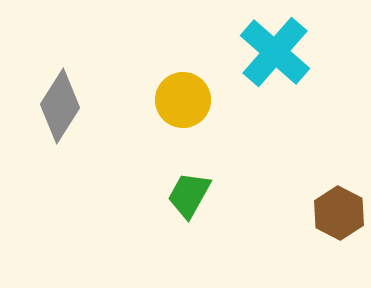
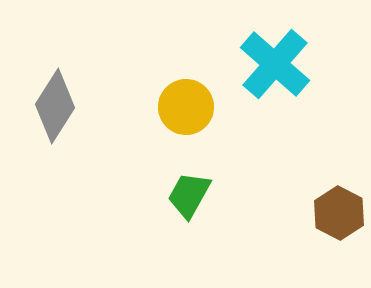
cyan cross: moved 12 px down
yellow circle: moved 3 px right, 7 px down
gray diamond: moved 5 px left
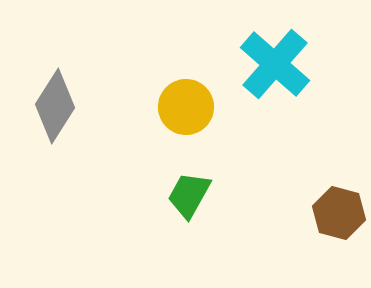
brown hexagon: rotated 12 degrees counterclockwise
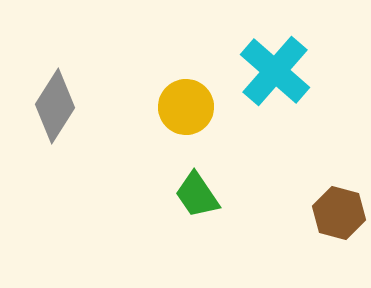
cyan cross: moved 7 px down
green trapezoid: moved 8 px right; rotated 63 degrees counterclockwise
